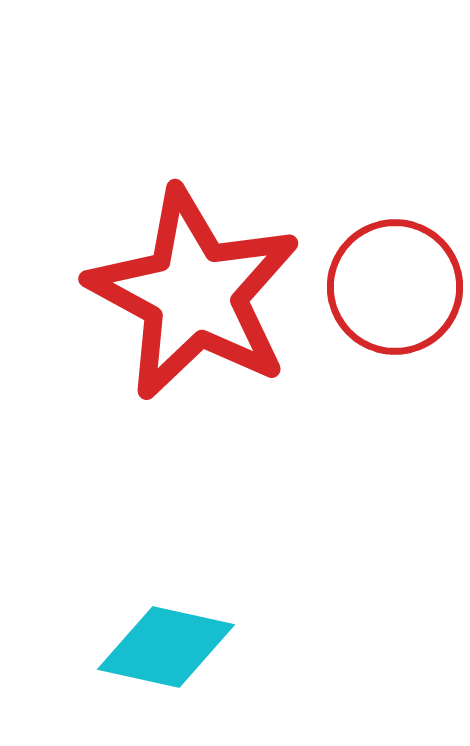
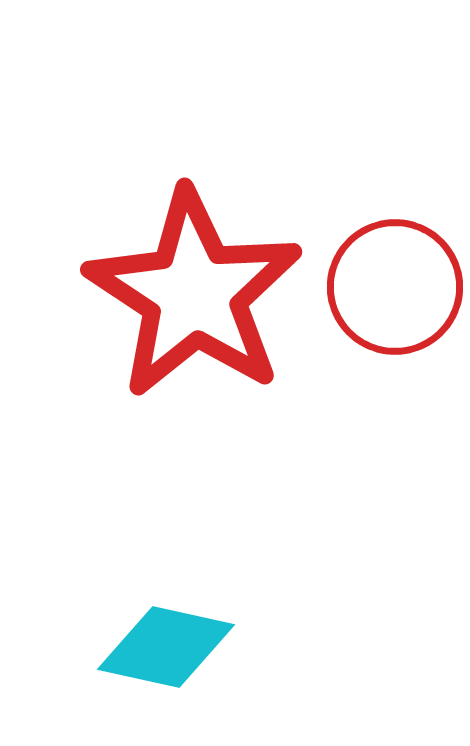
red star: rotated 5 degrees clockwise
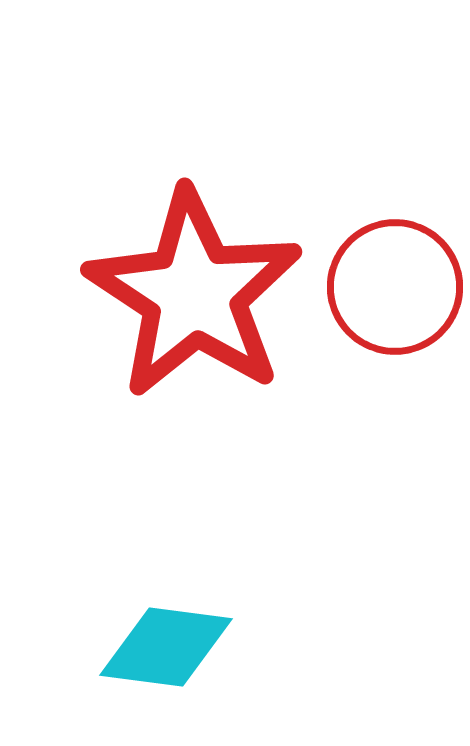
cyan diamond: rotated 5 degrees counterclockwise
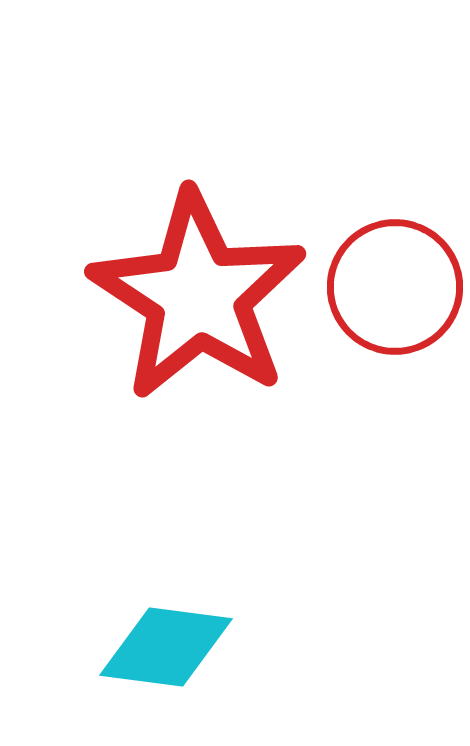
red star: moved 4 px right, 2 px down
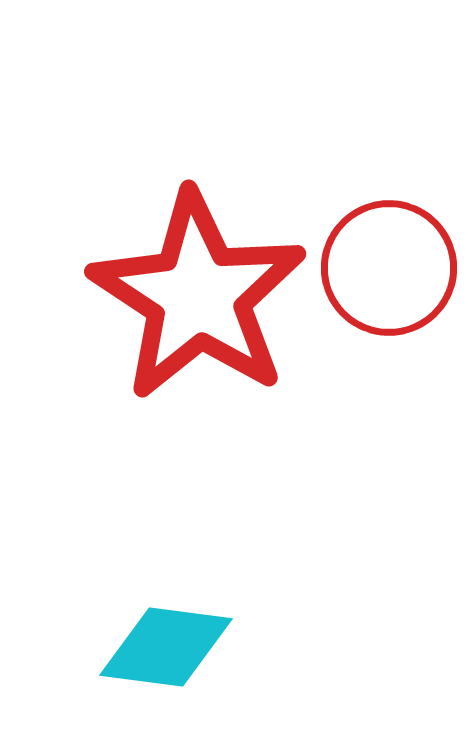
red circle: moved 6 px left, 19 px up
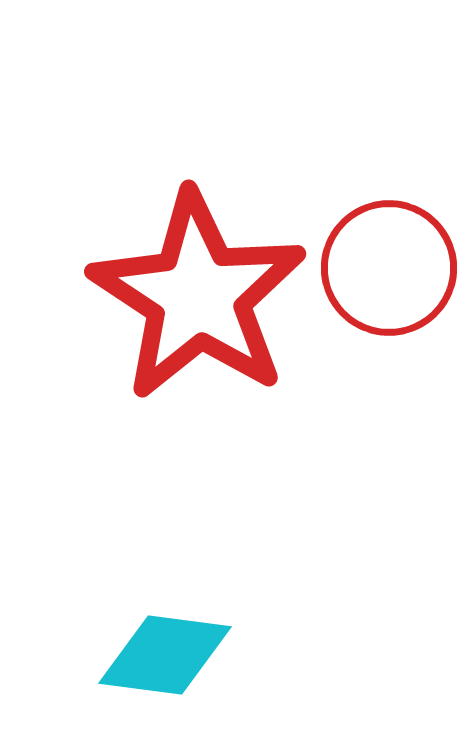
cyan diamond: moved 1 px left, 8 px down
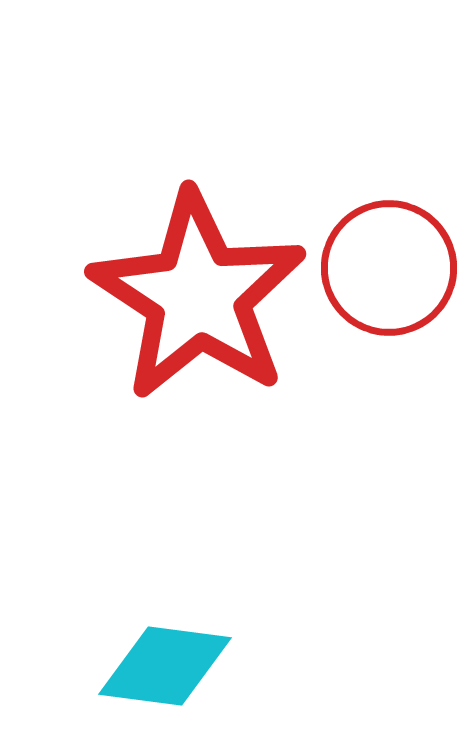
cyan diamond: moved 11 px down
